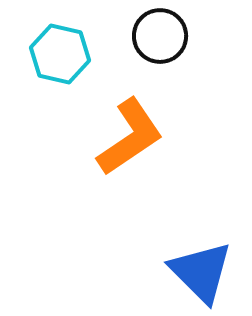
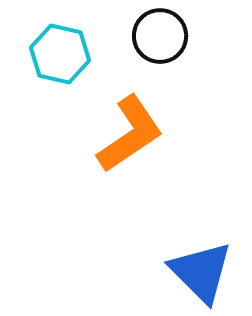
orange L-shape: moved 3 px up
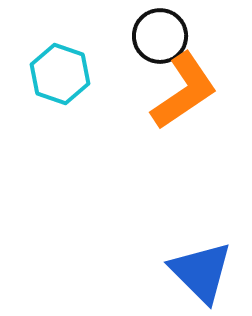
cyan hexagon: moved 20 px down; rotated 6 degrees clockwise
orange L-shape: moved 54 px right, 43 px up
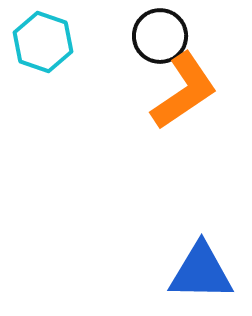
cyan hexagon: moved 17 px left, 32 px up
blue triangle: rotated 44 degrees counterclockwise
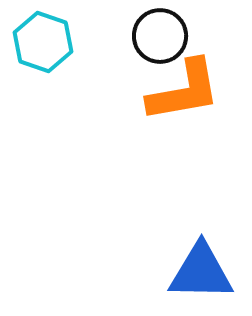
orange L-shape: rotated 24 degrees clockwise
